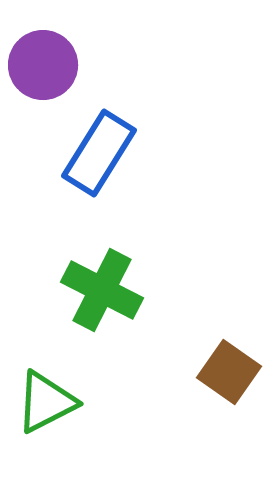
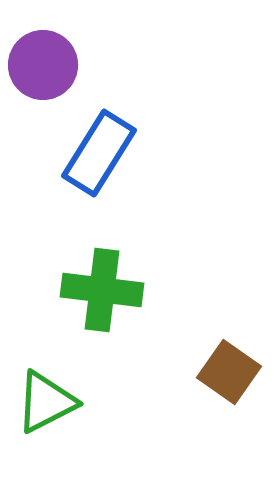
green cross: rotated 20 degrees counterclockwise
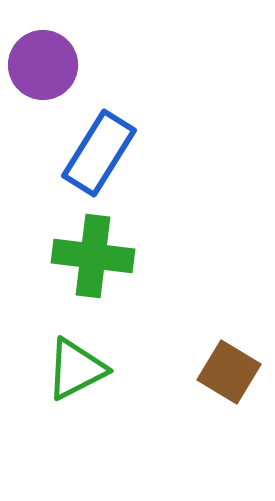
green cross: moved 9 px left, 34 px up
brown square: rotated 4 degrees counterclockwise
green triangle: moved 30 px right, 33 px up
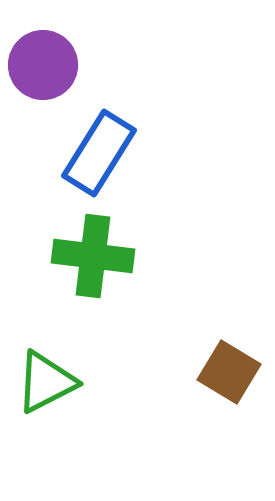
green triangle: moved 30 px left, 13 px down
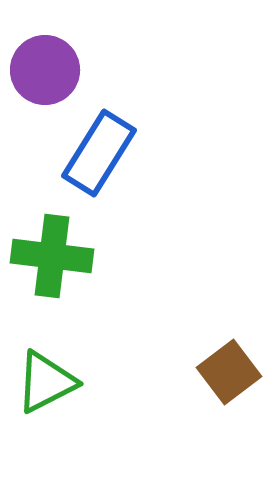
purple circle: moved 2 px right, 5 px down
green cross: moved 41 px left
brown square: rotated 22 degrees clockwise
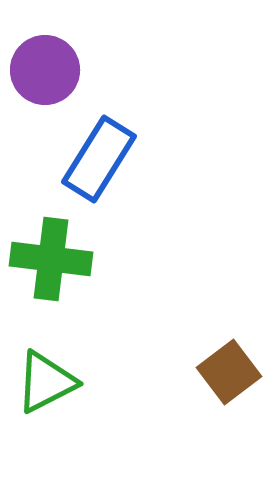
blue rectangle: moved 6 px down
green cross: moved 1 px left, 3 px down
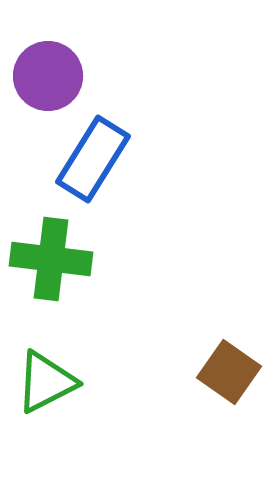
purple circle: moved 3 px right, 6 px down
blue rectangle: moved 6 px left
brown square: rotated 18 degrees counterclockwise
